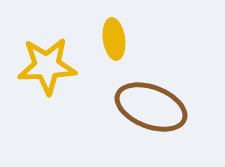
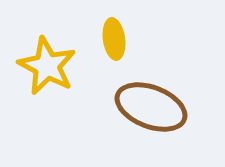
yellow star: rotated 30 degrees clockwise
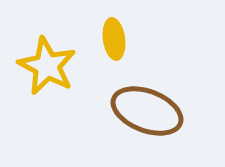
brown ellipse: moved 4 px left, 4 px down
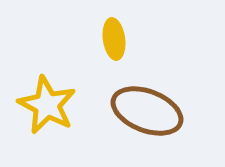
yellow star: moved 39 px down
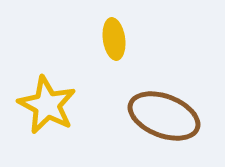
brown ellipse: moved 17 px right, 5 px down
